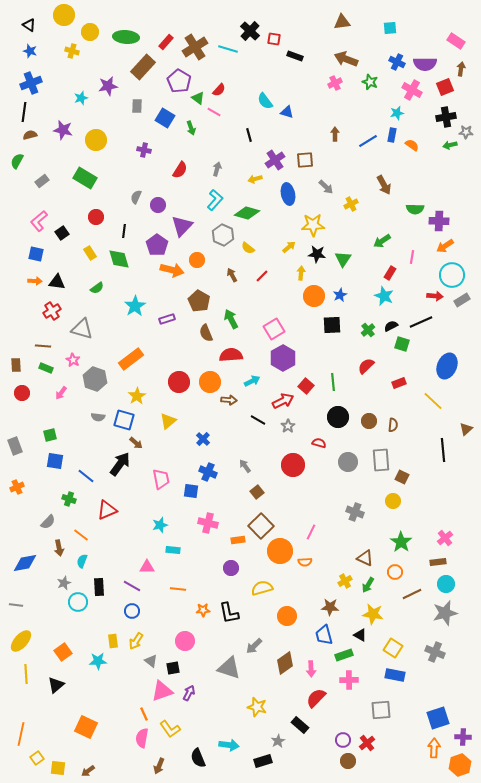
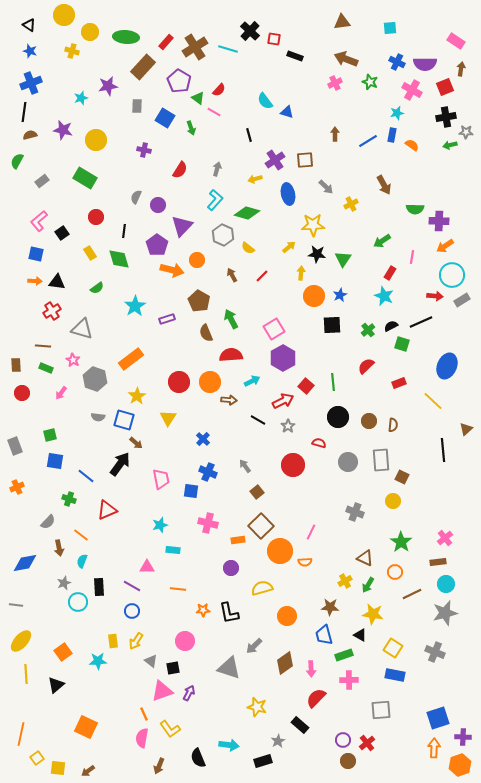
yellow triangle at (168, 421): moved 3 px up; rotated 18 degrees counterclockwise
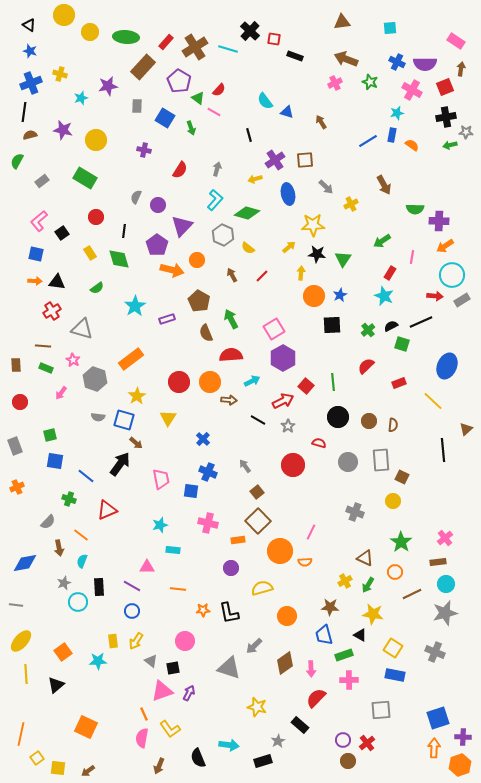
yellow cross at (72, 51): moved 12 px left, 23 px down
brown arrow at (335, 134): moved 14 px left, 12 px up; rotated 32 degrees counterclockwise
red circle at (22, 393): moved 2 px left, 9 px down
brown square at (261, 526): moved 3 px left, 5 px up
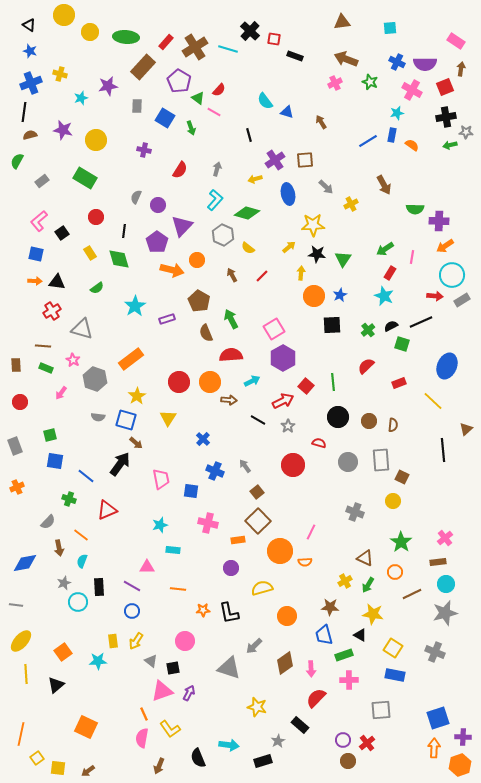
green arrow at (382, 241): moved 3 px right, 8 px down
purple pentagon at (157, 245): moved 3 px up
blue square at (124, 420): moved 2 px right
blue cross at (208, 472): moved 7 px right, 1 px up
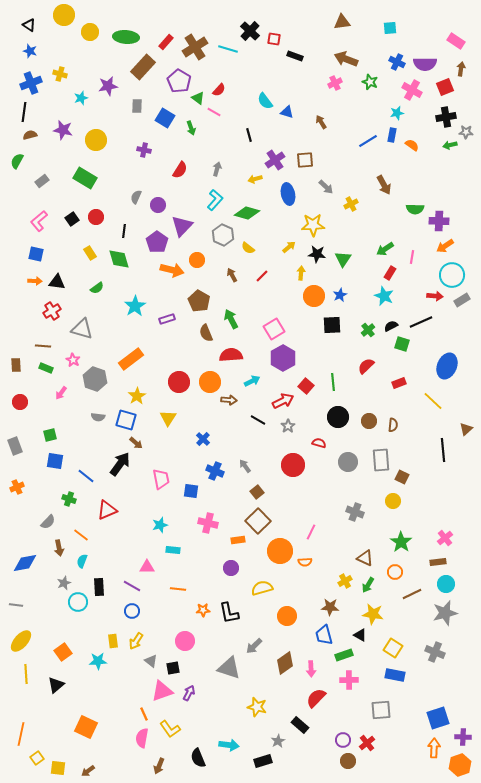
black square at (62, 233): moved 10 px right, 14 px up
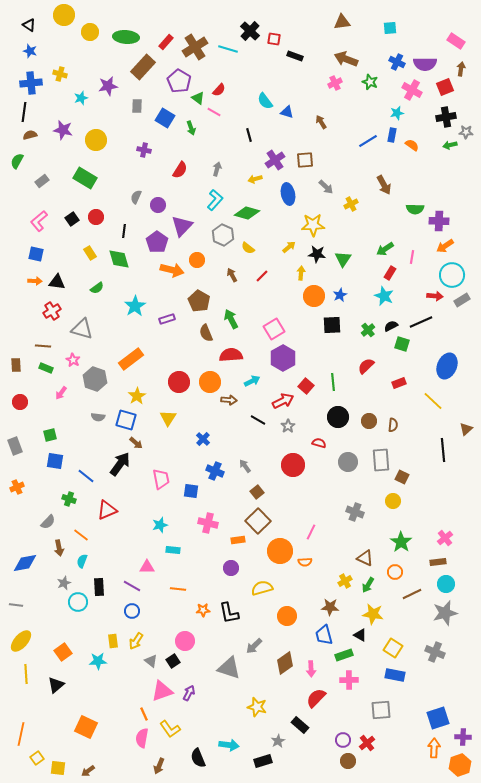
blue cross at (31, 83): rotated 15 degrees clockwise
black square at (173, 668): moved 7 px up; rotated 24 degrees counterclockwise
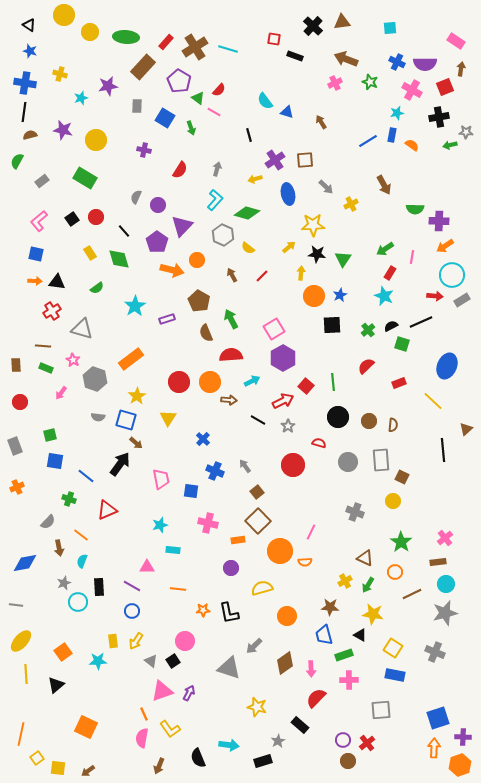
black cross at (250, 31): moved 63 px right, 5 px up
blue cross at (31, 83): moved 6 px left; rotated 15 degrees clockwise
black cross at (446, 117): moved 7 px left
black line at (124, 231): rotated 48 degrees counterclockwise
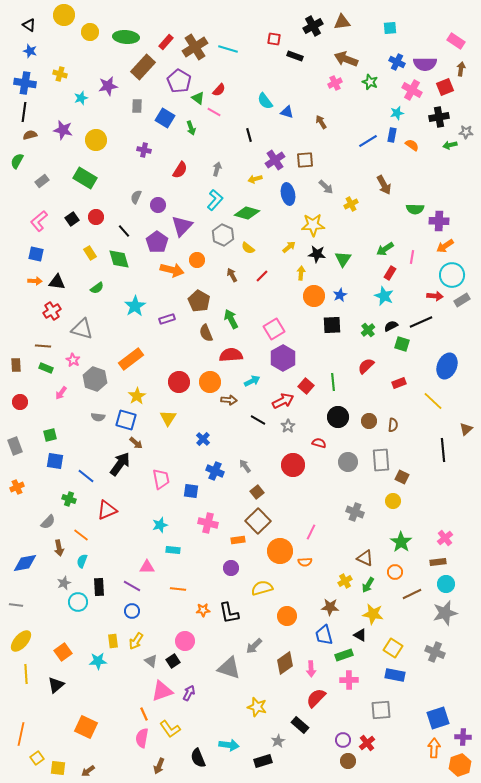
black cross at (313, 26): rotated 18 degrees clockwise
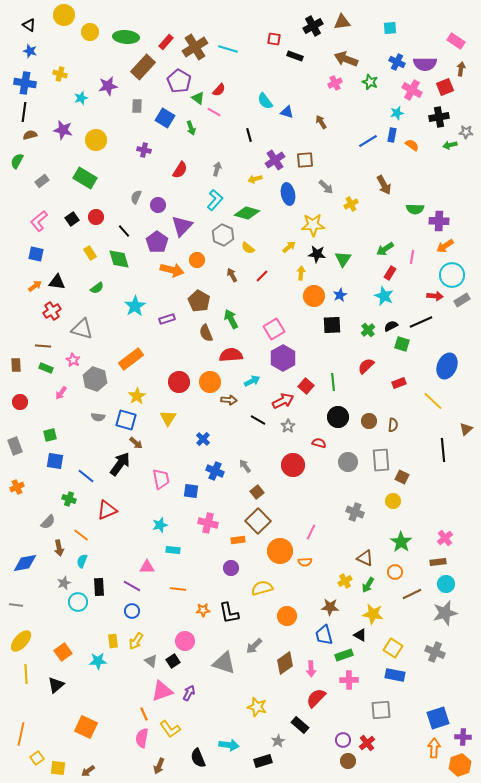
orange arrow at (35, 281): moved 5 px down; rotated 40 degrees counterclockwise
gray triangle at (229, 668): moved 5 px left, 5 px up
